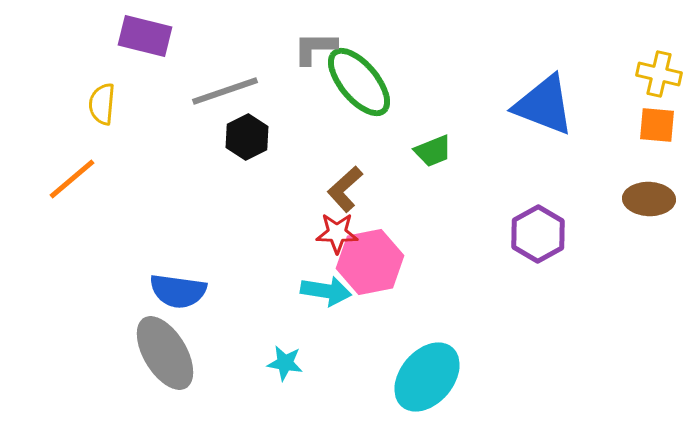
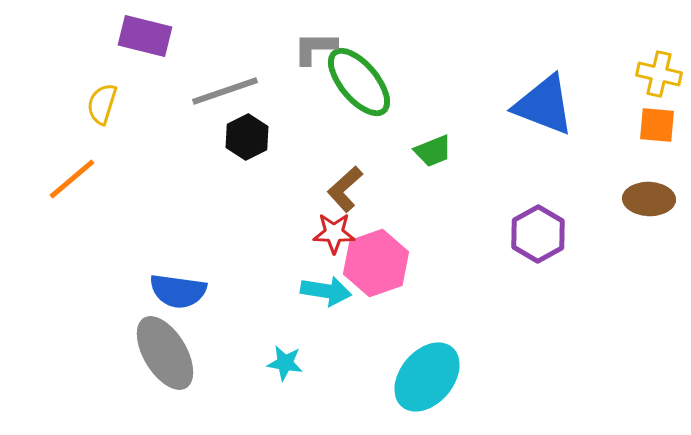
yellow semicircle: rotated 12 degrees clockwise
red star: moved 3 px left
pink hexagon: moved 6 px right, 1 px down; rotated 8 degrees counterclockwise
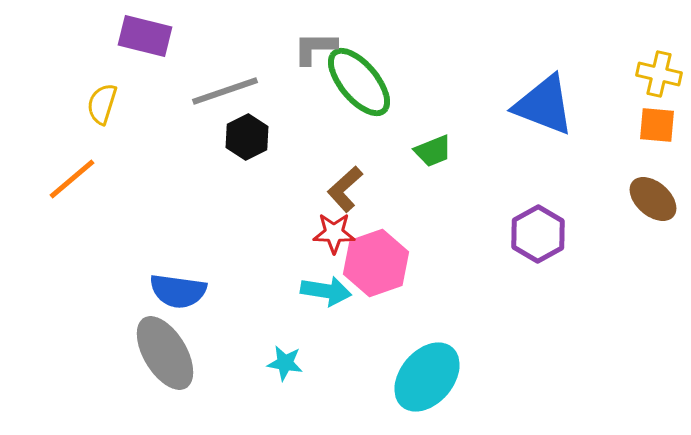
brown ellipse: moved 4 px right; rotated 39 degrees clockwise
